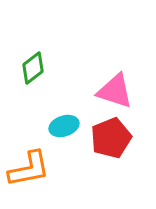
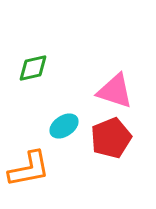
green diamond: rotated 24 degrees clockwise
cyan ellipse: rotated 16 degrees counterclockwise
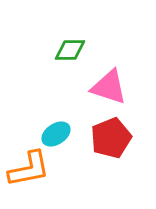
green diamond: moved 37 px right, 18 px up; rotated 12 degrees clockwise
pink triangle: moved 6 px left, 4 px up
cyan ellipse: moved 8 px left, 8 px down
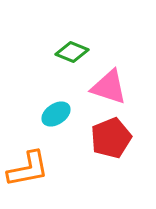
green diamond: moved 2 px right, 2 px down; rotated 24 degrees clockwise
cyan ellipse: moved 20 px up
orange L-shape: moved 1 px left
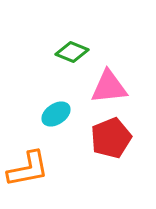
pink triangle: rotated 24 degrees counterclockwise
